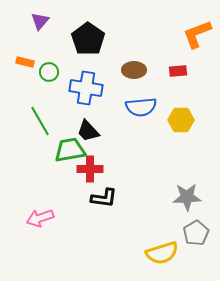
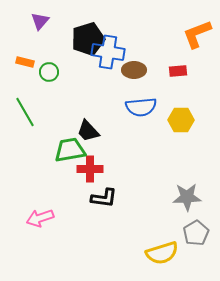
black pentagon: rotated 20 degrees clockwise
blue cross: moved 22 px right, 36 px up
green line: moved 15 px left, 9 px up
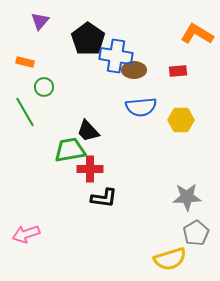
orange L-shape: rotated 52 degrees clockwise
black pentagon: rotated 20 degrees counterclockwise
blue cross: moved 8 px right, 4 px down
green circle: moved 5 px left, 15 px down
pink arrow: moved 14 px left, 16 px down
yellow semicircle: moved 8 px right, 6 px down
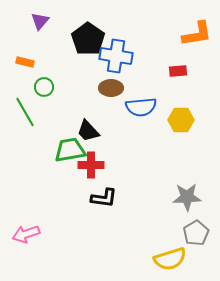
orange L-shape: rotated 140 degrees clockwise
brown ellipse: moved 23 px left, 18 px down
red cross: moved 1 px right, 4 px up
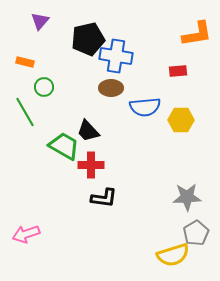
black pentagon: rotated 24 degrees clockwise
blue semicircle: moved 4 px right
green trapezoid: moved 6 px left, 4 px up; rotated 40 degrees clockwise
yellow semicircle: moved 3 px right, 4 px up
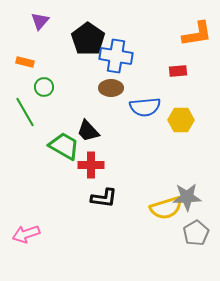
black pentagon: rotated 24 degrees counterclockwise
yellow semicircle: moved 7 px left, 47 px up
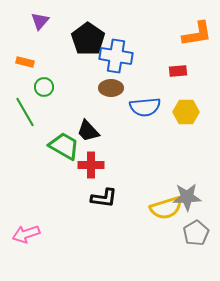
yellow hexagon: moved 5 px right, 8 px up
